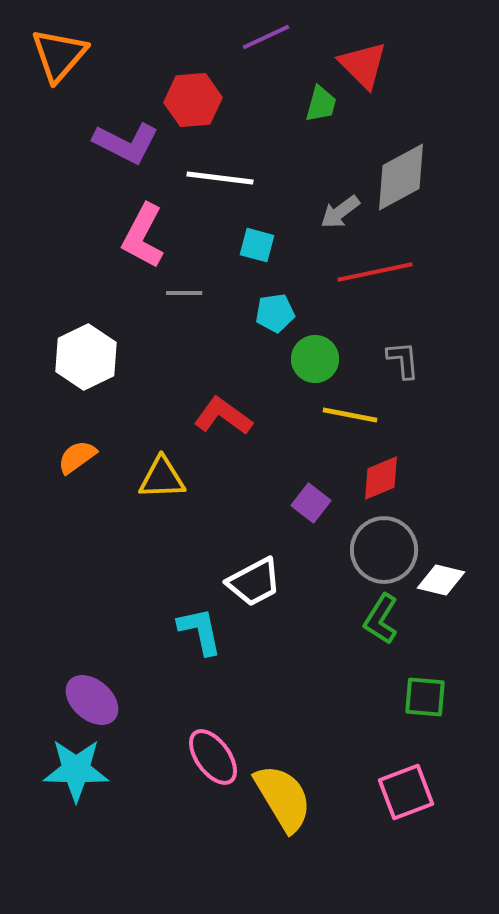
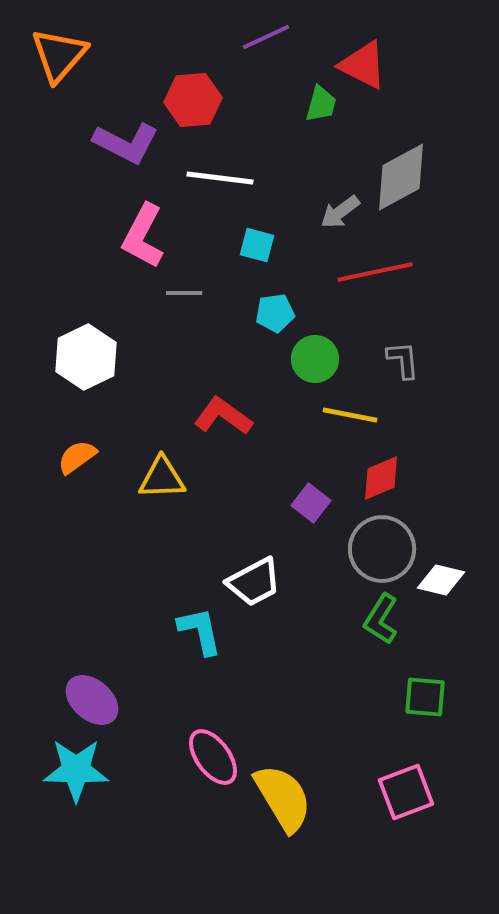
red triangle: rotated 18 degrees counterclockwise
gray circle: moved 2 px left, 1 px up
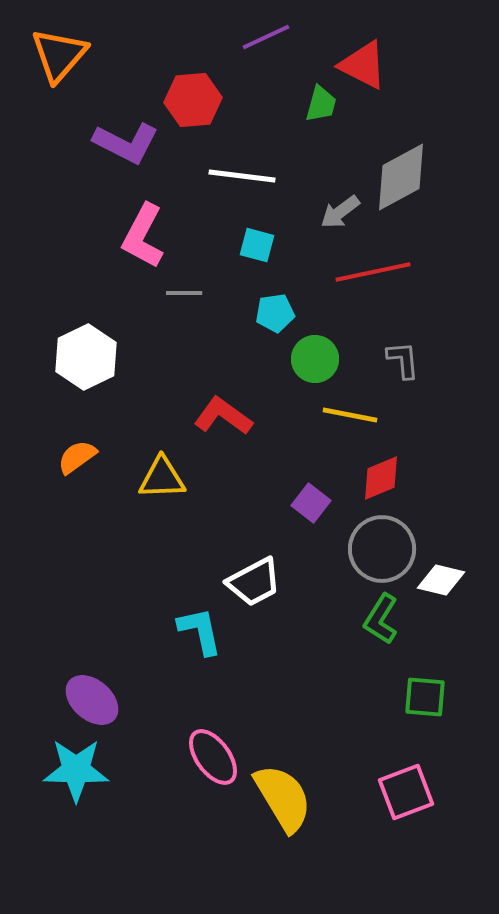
white line: moved 22 px right, 2 px up
red line: moved 2 px left
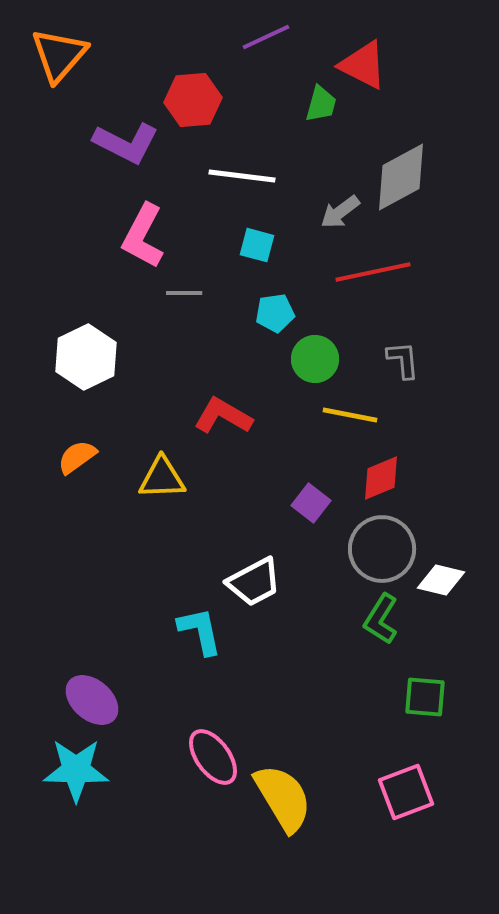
red L-shape: rotated 6 degrees counterclockwise
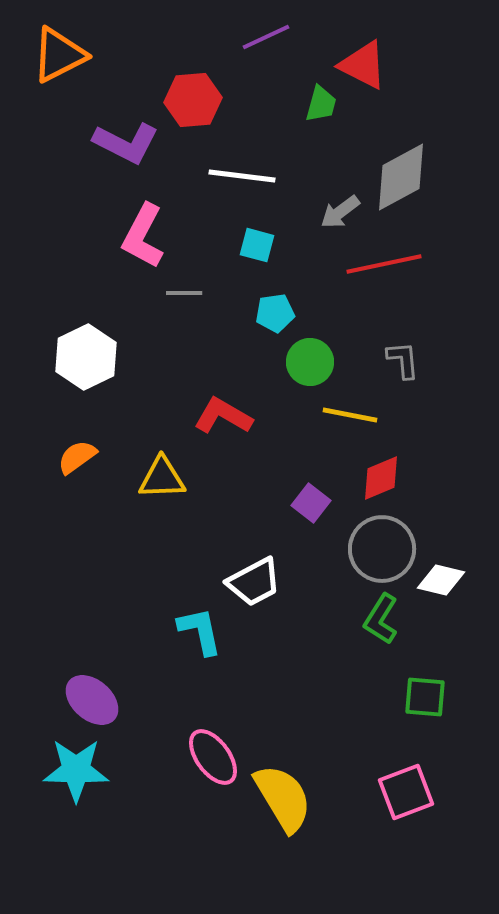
orange triangle: rotated 22 degrees clockwise
red line: moved 11 px right, 8 px up
green circle: moved 5 px left, 3 px down
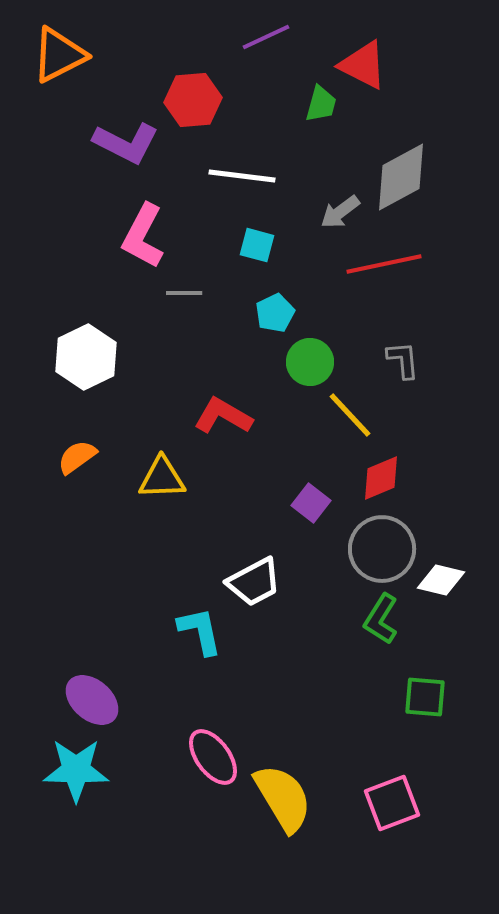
cyan pentagon: rotated 18 degrees counterclockwise
yellow line: rotated 36 degrees clockwise
pink square: moved 14 px left, 11 px down
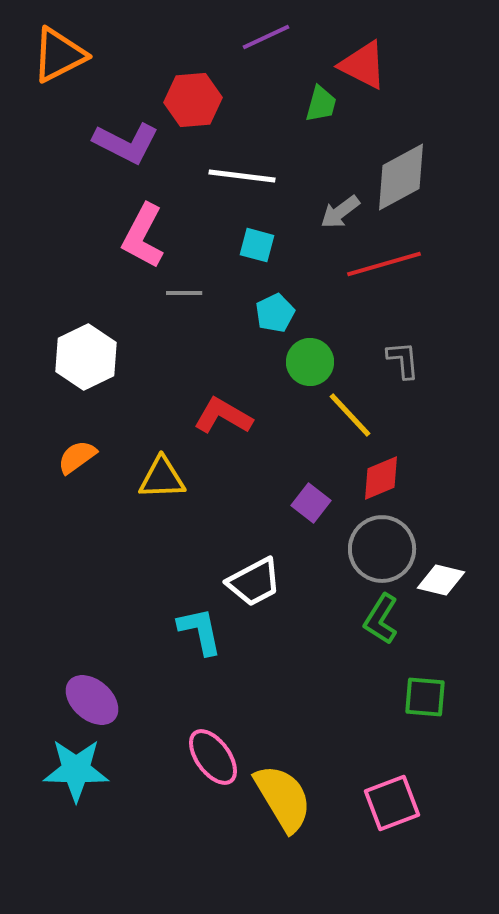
red line: rotated 4 degrees counterclockwise
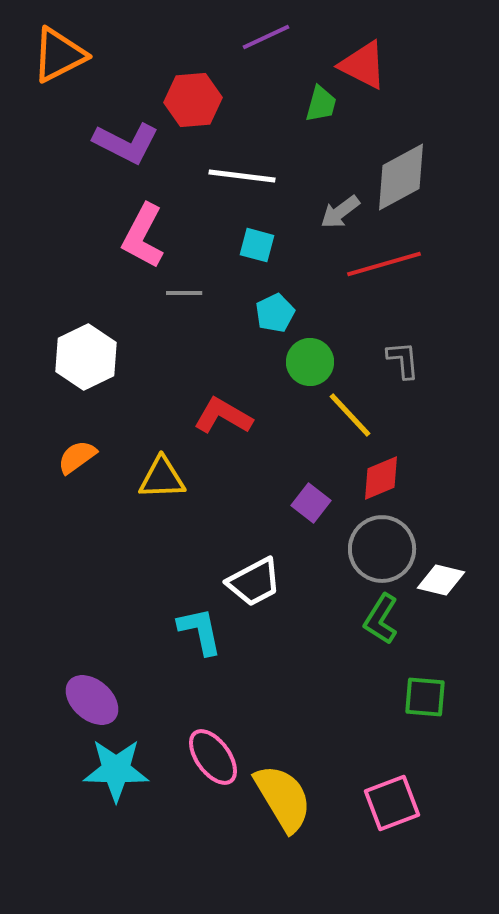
cyan star: moved 40 px right
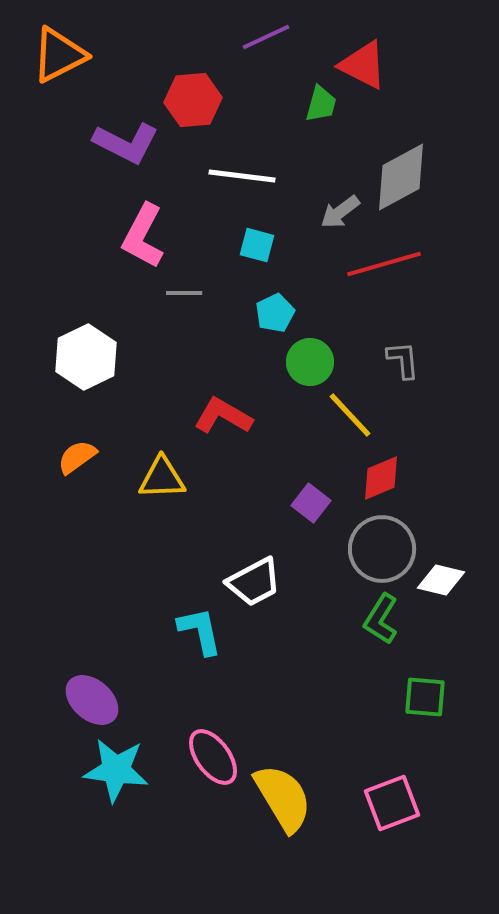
cyan star: rotated 6 degrees clockwise
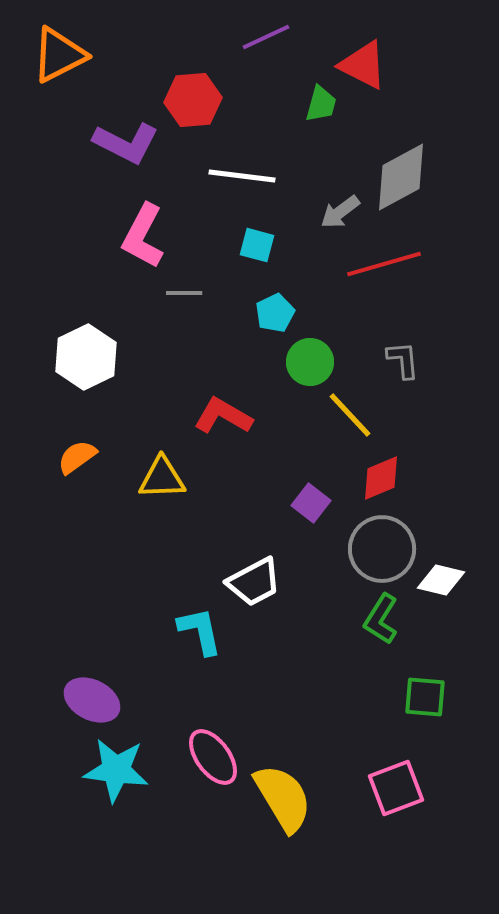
purple ellipse: rotated 14 degrees counterclockwise
pink square: moved 4 px right, 15 px up
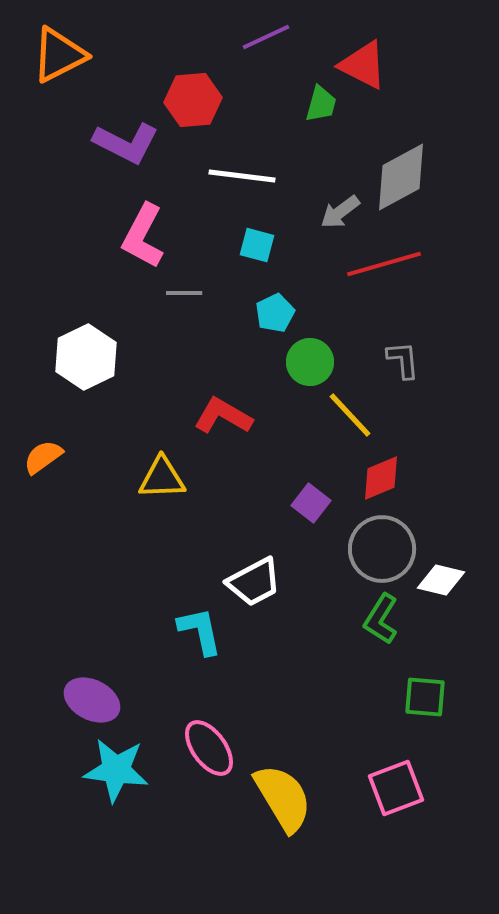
orange semicircle: moved 34 px left
pink ellipse: moved 4 px left, 9 px up
